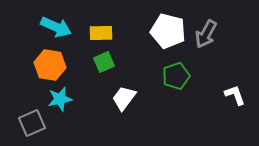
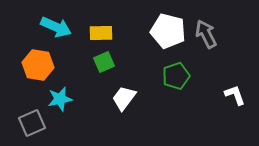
gray arrow: rotated 124 degrees clockwise
orange hexagon: moved 12 px left
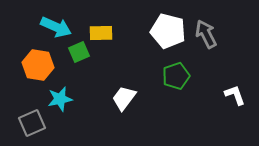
green square: moved 25 px left, 10 px up
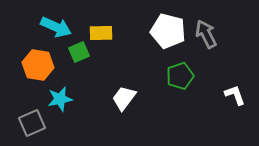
green pentagon: moved 4 px right
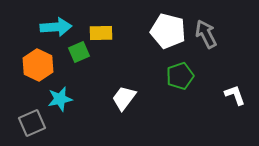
cyan arrow: rotated 28 degrees counterclockwise
orange hexagon: rotated 16 degrees clockwise
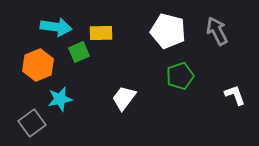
cyan arrow: rotated 12 degrees clockwise
gray arrow: moved 11 px right, 3 px up
orange hexagon: rotated 12 degrees clockwise
gray square: rotated 12 degrees counterclockwise
